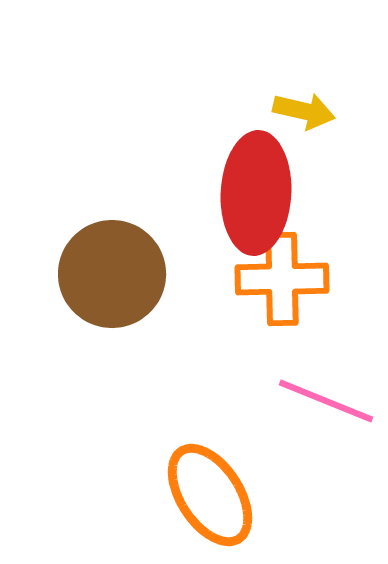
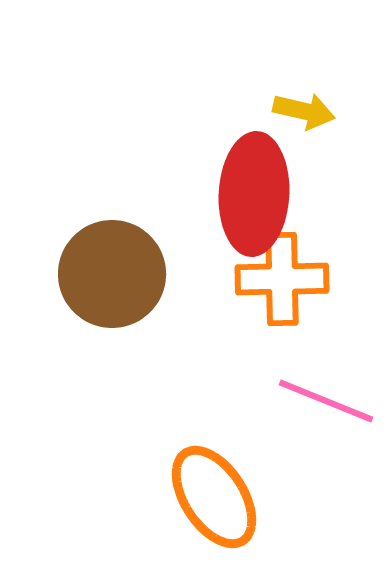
red ellipse: moved 2 px left, 1 px down
orange ellipse: moved 4 px right, 2 px down
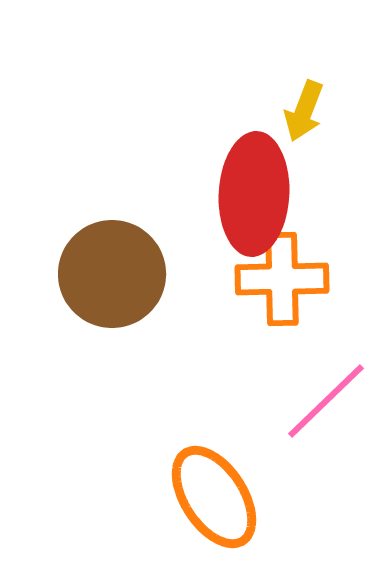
yellow arrow: rotated 98 degrees clockwise
pink line: rotated 66 degrees counterclockwise
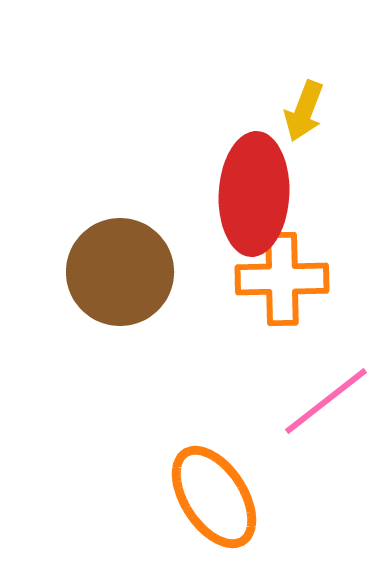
brown circle: moved 8 px right, 2 px up
pink line: rotated 6 degrees clockwise
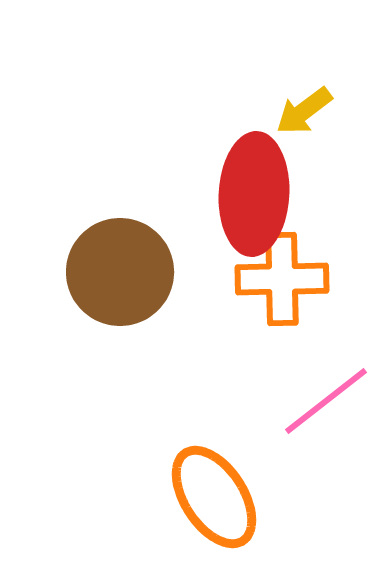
yellow arrow: rotated 32 degrees clockwise
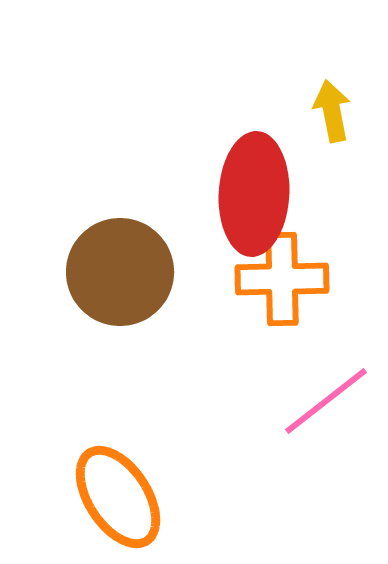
yellow arrow: moved 28 px right; rotated 116 degrees clockwise
orange ellipse: moved 96 px left
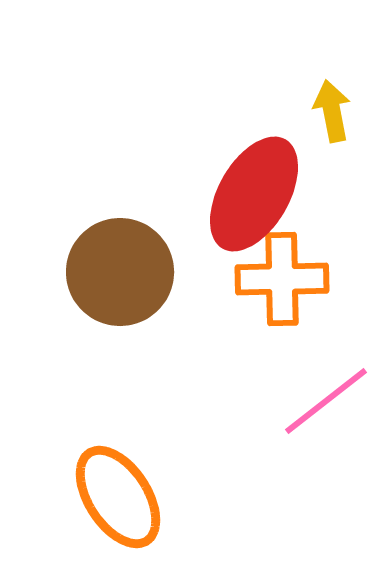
red ellipse: rotated 27 degrees clockwise
